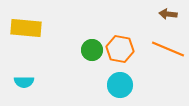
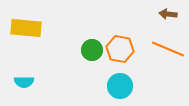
cyan circle: moved 1 px down
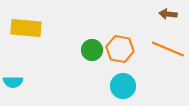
cyan semicircle: moved 11 px left
cyan circle: moved 3 px right
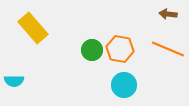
yellow rectangle: moved 7 px right; rotated 44 degrees clockwise
cyan semicircle: moved 1 px right, 1 px up
cyan circle: moved 1 px right, 1 px up
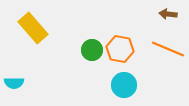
cyan semicircle: moved 2 px down
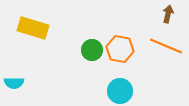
brown arrow: rotated 96 degrees clockwise
yellow rectangle: rotated 32 degrees counterclockwise
orange line: moved 2 px left, 3 px up
cyan circle: moved 4 px left, 6 px down
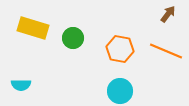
brown arrow: rotated 24 degrees clockwise
orange line: moved 5 px down
green circle: moved 19 px left, 12 px up
cyan semicircle: moved 7 px right, 2 px down
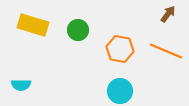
yellow rectangle: moved 3 px up
green circle: moved 5 px right, 8 px up
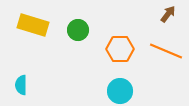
orange hexagon: rotated 12 degrees counterclockwise
cyan semicircle: rotated 90 degrees clockwise
